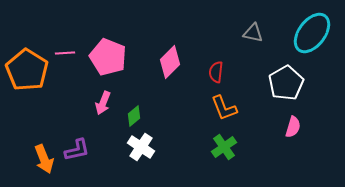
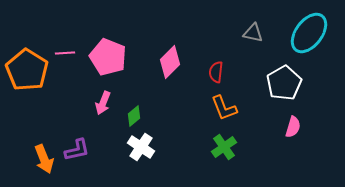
cyan ellipse: moved 3 px left
white pentagon: moved 2 px left
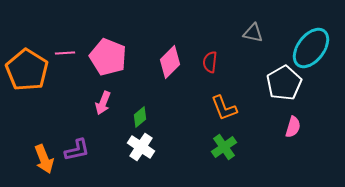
cyan ellipse: moved 2 px right, 15 px down
red semicircle: moved 6 px left, 10 px up
green diamond: moved 6 px right, 1 px down
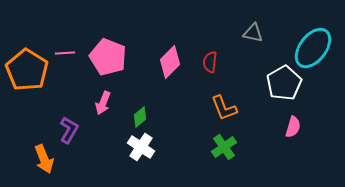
cyan ellipse: moved 2 px right
purple L-shape: moved 8 px left, 20 px up; rotated 48 degrees counterclockwise
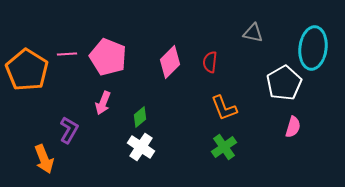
cyan ellipse: rotated 30 degrees counterclockwise
pink line: moved 2 px right, 1 px down
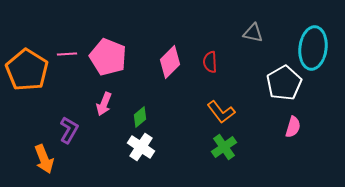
red semicircle: rotated 10 degrees counterclockwise
pink arrow: moved 1 px right, 1 px down
orange L-shape: moved 3 px left, 4 px down; rotated 16 degrees counterclockwise
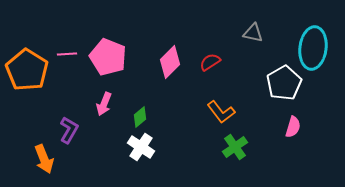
red semicircle: rotated 60 degrees clockwise
green cross: moved 11 px right
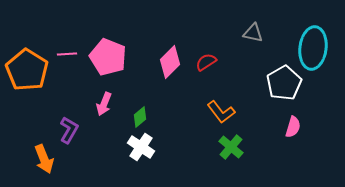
red semicircle: moved 4 px left
green cross: moved 4 px left; rotated 15 degrees counterclockwise
